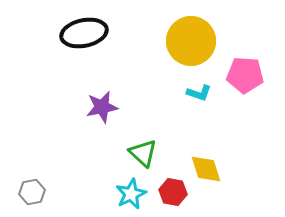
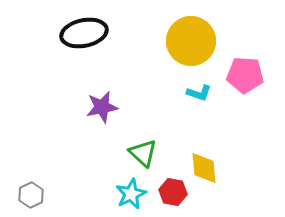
yellow diamond: moved 2 px left, 1 px up; rotated 12 degrees clockwise
gray hexagon: moved 1 px left, 3 px down; rotated 15 degrees counterclockwise
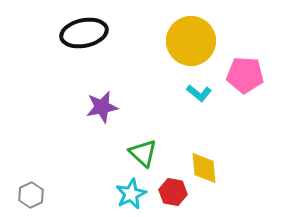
cyan L-shape: rotated 20 degrees clockwise
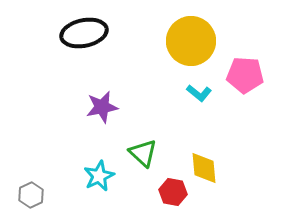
cyan star: moved 32 px left, 18 px up
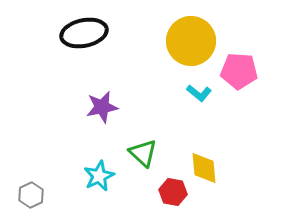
pink pentagon: moved 6 px left, 4 px up
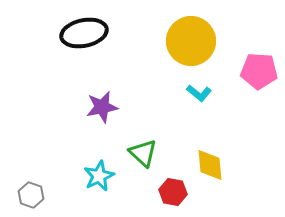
pink pentagon: moved 20 px right
yellow diamond: moved 6 px right, 3 px up
gray hexagon: rotated 15 degrees counterclockwise
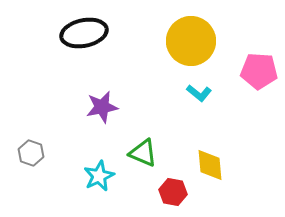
green triangle: rotated 20 degrees counterclockwise
gray hexagon: moved 42 px up
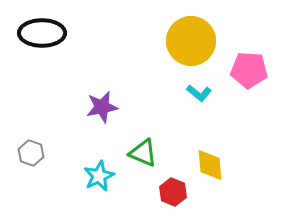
black ellipse: moved 42 px left; rotated 12 degrees clockwise
pink pentagon: moved 10 px left, 1 px up
red hexagon: rotated 12 degrees clockwise
